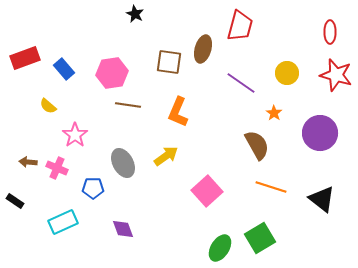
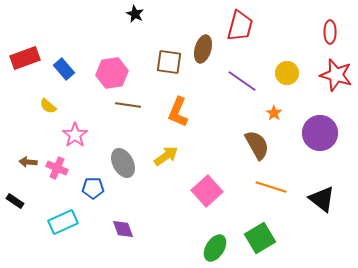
purple line: moved 1 px right, 2 px up
green ellipse: moved 5 px left
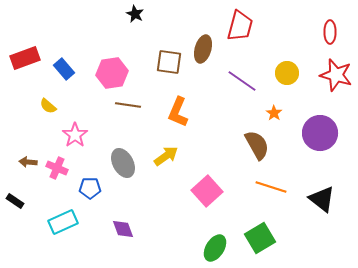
blue pentagon: moved 3 px left
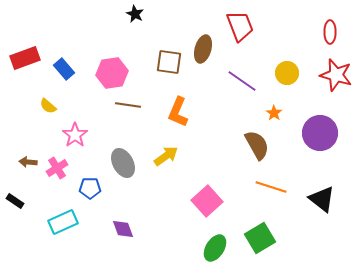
red trapezoid: rotated 36 degrees counterclockwise
pink cross: rotated 35 degrees clockwise
pink square: moved 10 px down
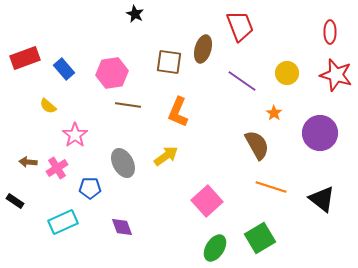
purple diamond: moved 1 px left, 2 px up
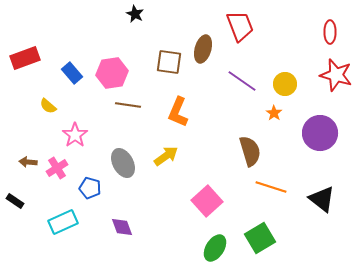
blue rectangle: moved 8 px right, 4 px down
yellow circle: moved 2 px left, 11 px down
brown semicircle: moved 7 px left, 6 px down; rotated 12 degrees clockwise
blue pentagon: rotated 15 degrees clockwise
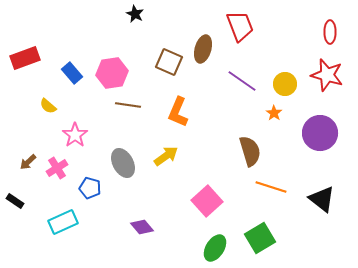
brown square: rotated 16 degrees clockwise
red star: moved 9 px left
brown arrow: rotated 48 degrees counterclockwise
purple diamond: moved 20 px right; rotated 20 degrees counterclockwise
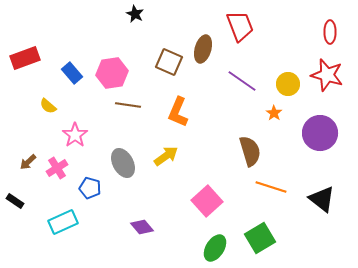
yellow circle: moved 3 px right
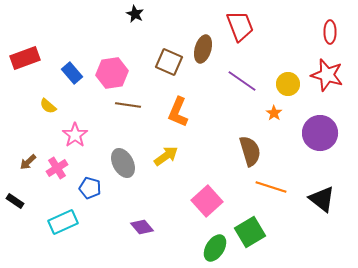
green square: moved 10 px left, 6 px up
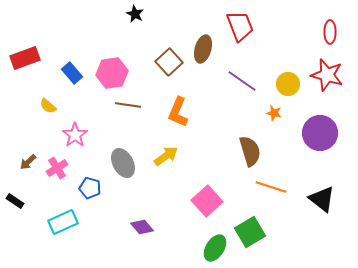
brown square: rotated 24 degrees clockwise
orange star: rotated 21 degrees counterclockwise
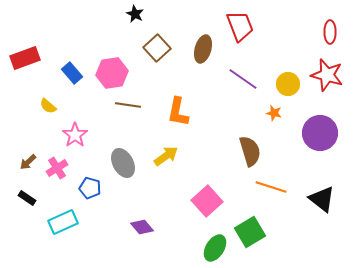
brown square: moved 12 px left, 14 px up
purple line: moved 1 px right, 2 px up
orange L-shape: rotated 12 degrees counterclockwise
black rectangle: moved 12 px right, 3 px up
